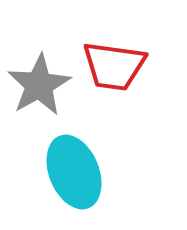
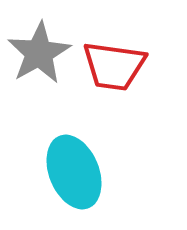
gray star: moved 32 px up
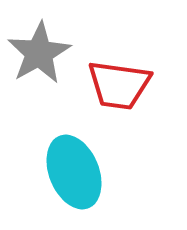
red trapezoid: moved 5 px right, 19 px down
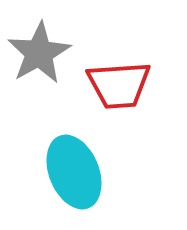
red trapezoid: rotated 12 degrees counterclockwise
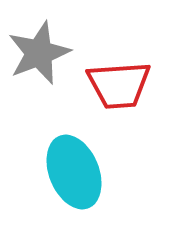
gray star: rotated 8 degrees clockwise
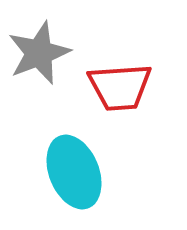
red trapezoid: moved 1 px right, 2 px down
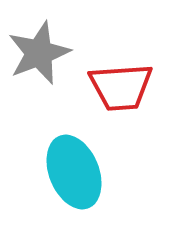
red trapezoid: moved 1 px right
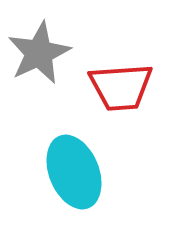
gray star: rotated 4 degrees counterclockwise
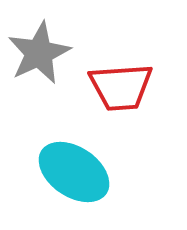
cyan ellipse: rotated 34 degrees counterclockwise
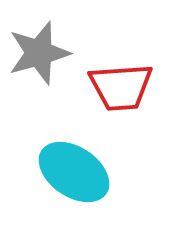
gray star: rotated 10 degrees clockwise
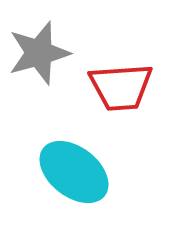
cyan ellipse: rotated 4 degrees clockwise
